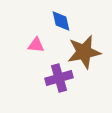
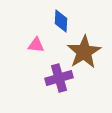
blue diamond: rotated 15 degrees clockwise
brown star: rotated 20 degrees counterclockwise
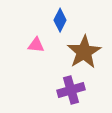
blue diamond: moved 1 px left, 1 px up; rotated 25 degrees clockwise
purple cross: moved 12 px right, 12 px down
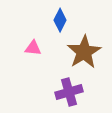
pink triangle: moved 3 px left, 3 px down
purple cross: moved 2 px left, 2 px down
